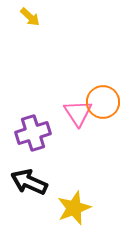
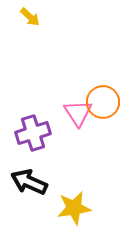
yellow star: rotated 12 degrees clockwise
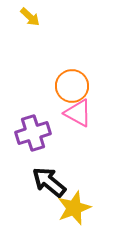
orange circle: moved 31 px left, 16 px up
pink triangle: rotated 28 degrees counterclockwise
black arrow: moved 20 px right; rotated 15 degrees clockwise
yellow star: rotated 12 degrees counterclockwise
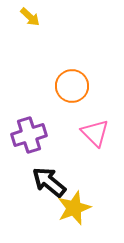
pink triangle: moved 17 px right, 20 px down; rotated 16 degrees clockwise
purple cross: moved 4 px left, 2 px down
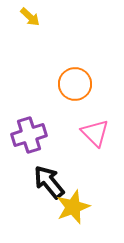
orange circle: moved 3 px right, 2 px up
black arrow: rotated 12 degrees clockwise
yellow star: moved 1 px left, 1 px up
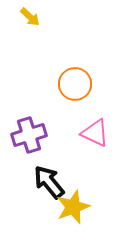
pink triangle: rotated 20 degrees counterclockwise
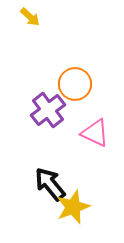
purple cross: moved 19 px right, 25 px up; rotated 20 degrees counterclockwise
black arrow: moved 1 px right, 2 px down
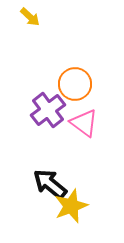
pink triangle: moved 11 px left, 10 px up; rotated 12 degrees clockwise
black arrow: rotated 12 degrees counterclockwise
yellow star: moved 2 px left, 1 px up
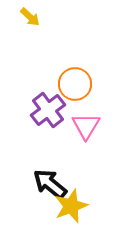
pink triangle: moved 2 px right, 3 px down; rotated 24 degrees clockwise
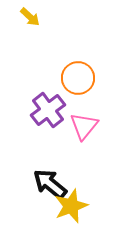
orange circle: moved 3 px right, 6 px up
pink triangle: moved 2 px left; rotated 8 degrees clockwise
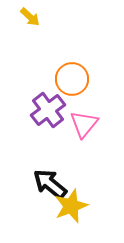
orange circle: moved 6 px left, 1 px down
pink triangle: moved 2 px up
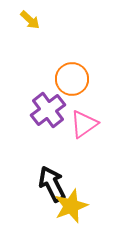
yellow arrow: moved 3 px down
pink triangle: rotated 16 degrees clockwise
black arrow: moved 2 px right; rotated 24 degrees clockwise
